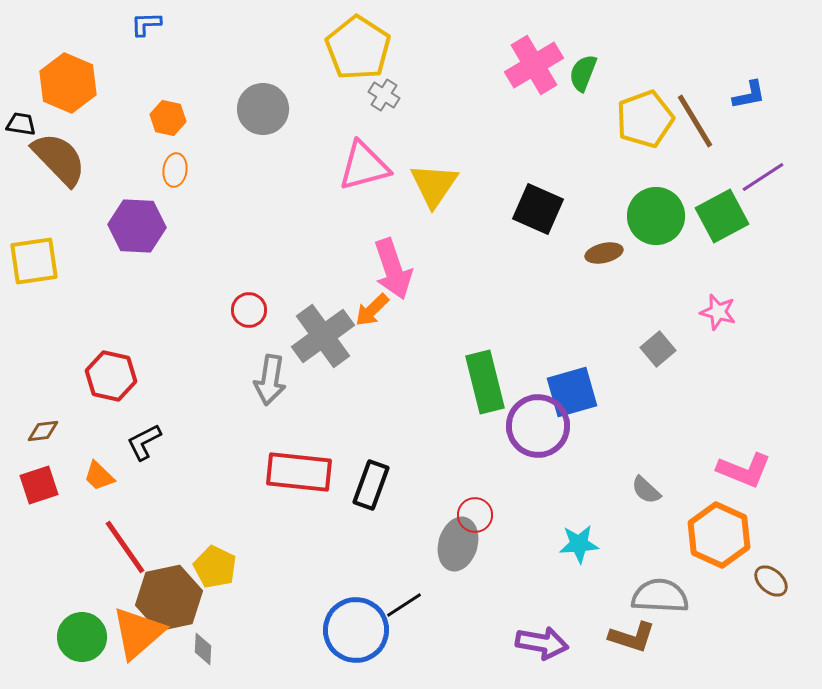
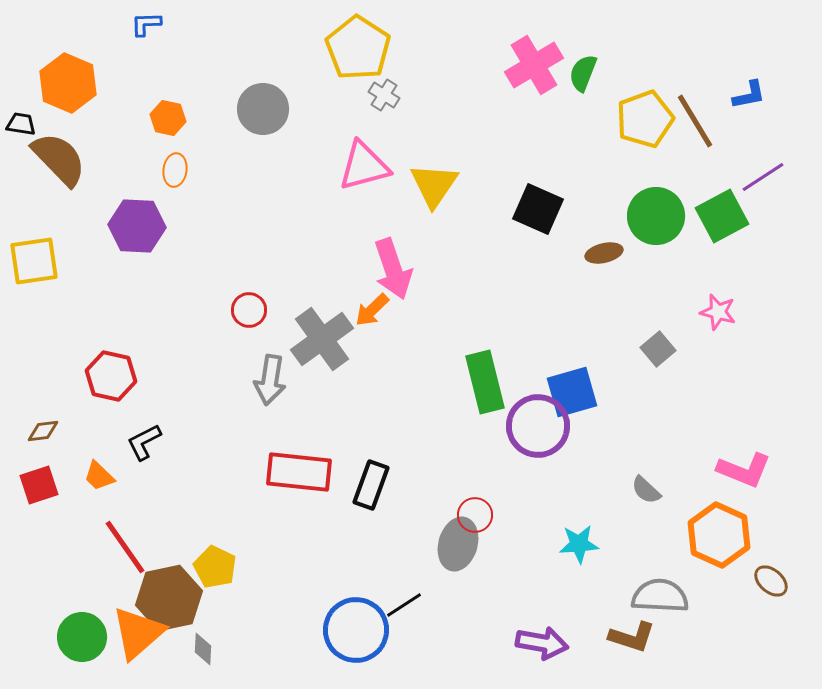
gray cross at (323, 336): moved 1 px left, 3 px down
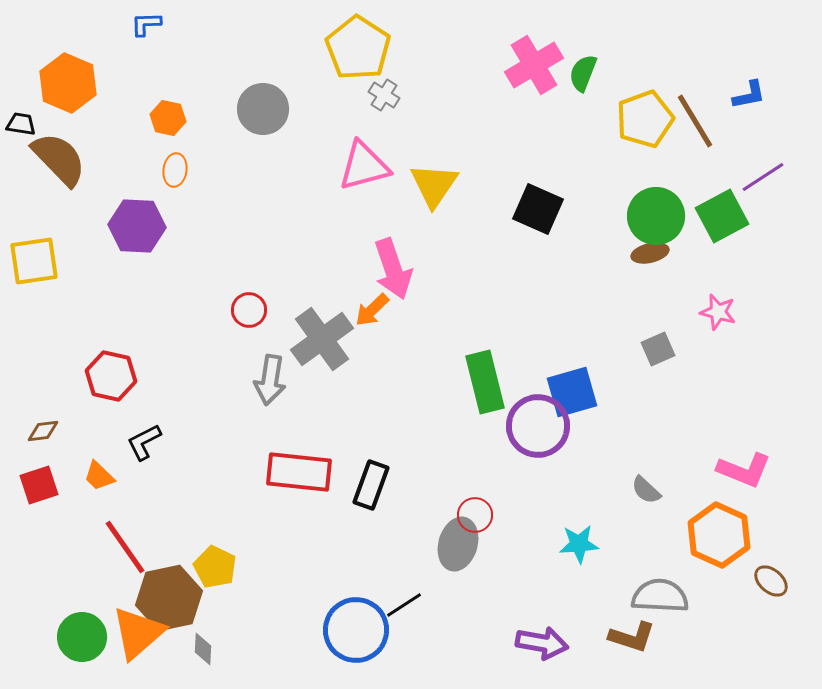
brown ellipse at (604, 253): moved 46 px right
gray square at (658, 349): rotated 16 degrees clockwise
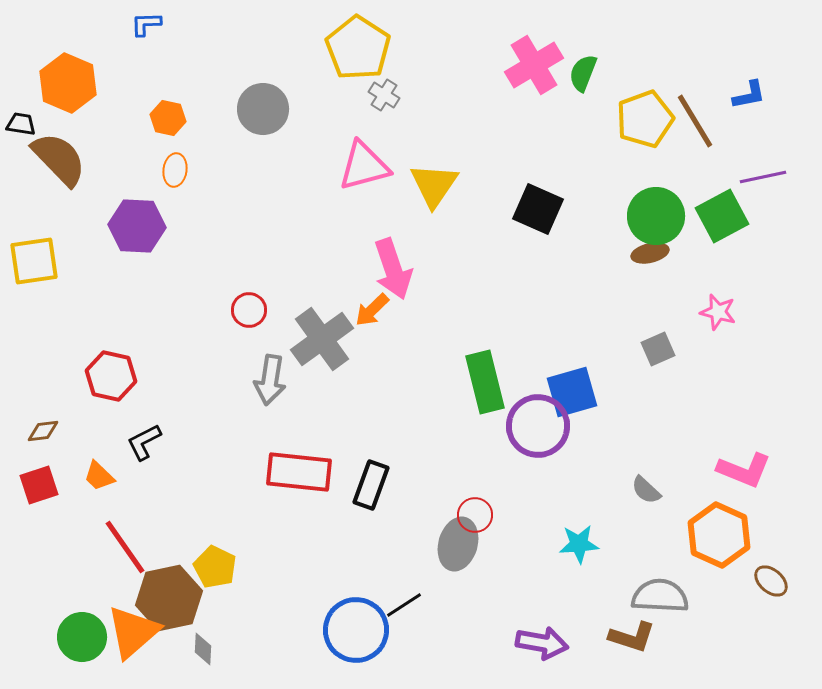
purple line at (763, 177): rotated 21 degrees clockwise
orange triangle at (138, 633): moved 5 px left, 1 px up
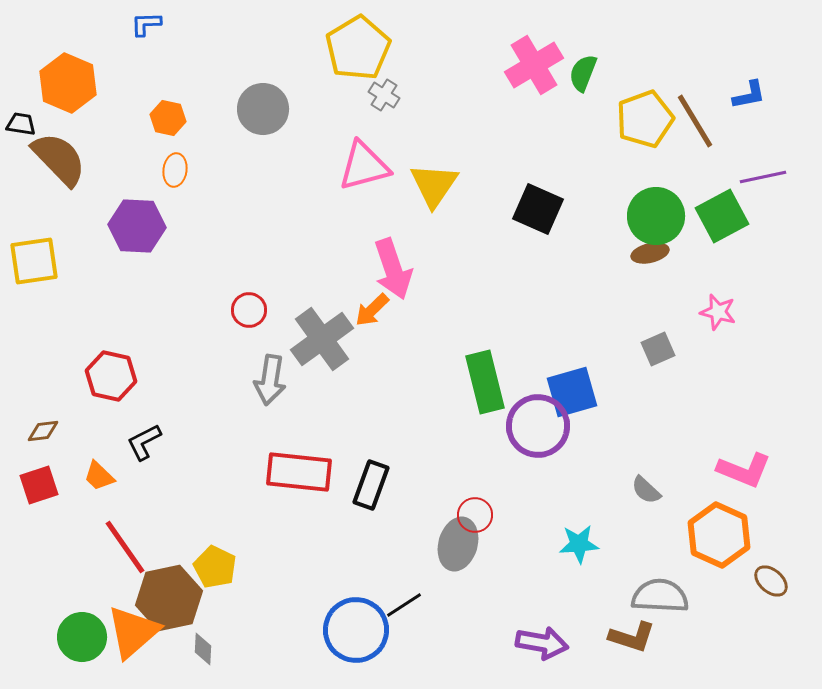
yellow pentagon at (358, 48): rotated 8 degrees clockwise
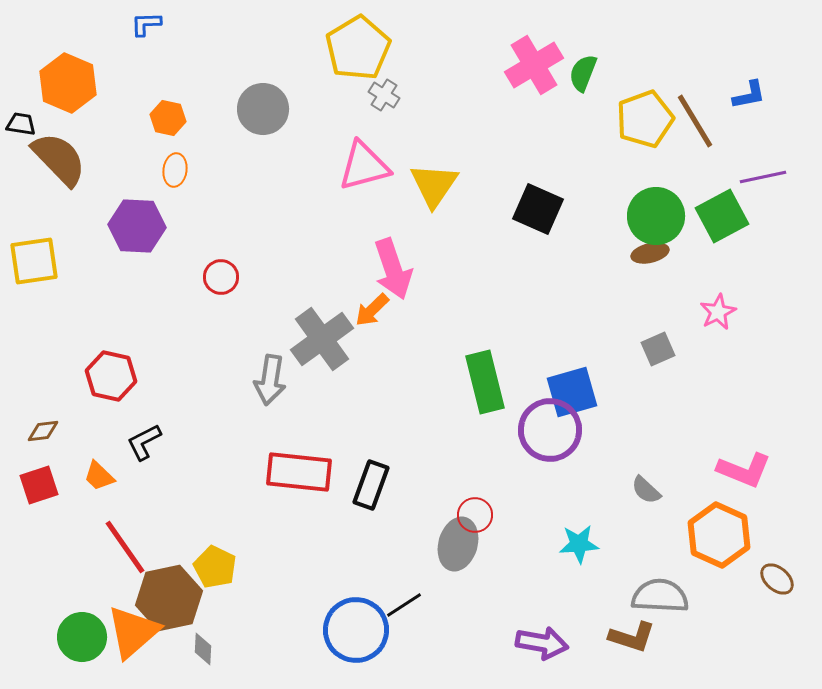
red circle at (249, 310): moved 28 px left, 33 px up
pink star at (718, 312): rotated 30 degrees clockwise
purple circle at (538, 426): moved 12 px right, 4 px down
brown ellipse at (771, 581): moved 6 px right, 2 px up
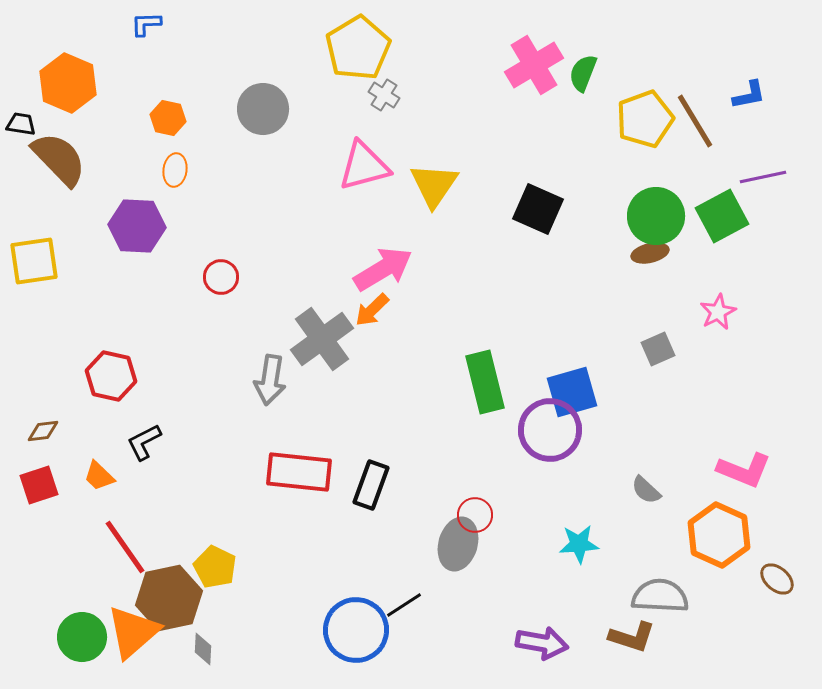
pink arrow at (393, 269): moved 10 px left; rotated 102 degrees counterclockwise
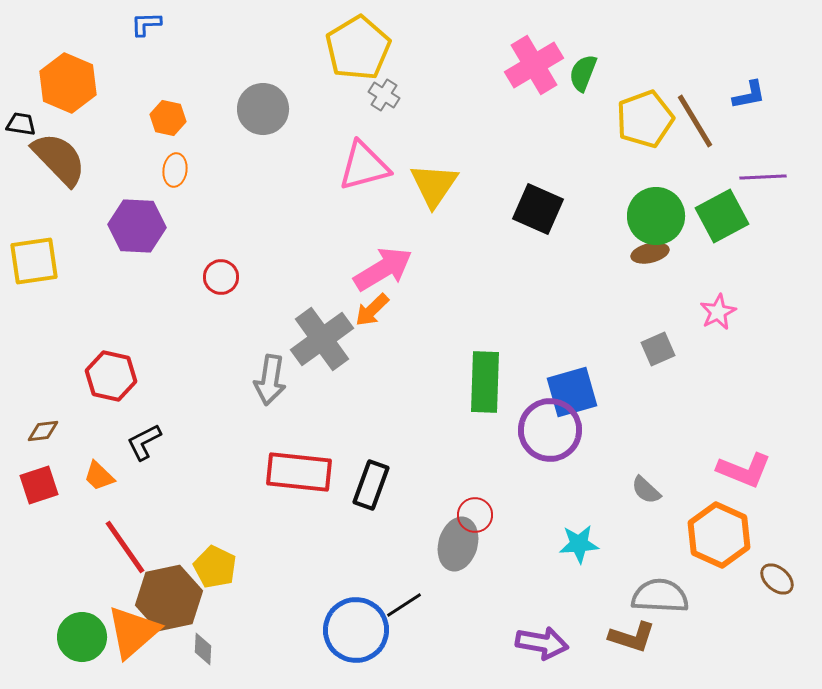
purple line at (763, 177): rotated 9 degrees clockwise
green rectangle at (485, 382): rotated 16 degrees clockwise
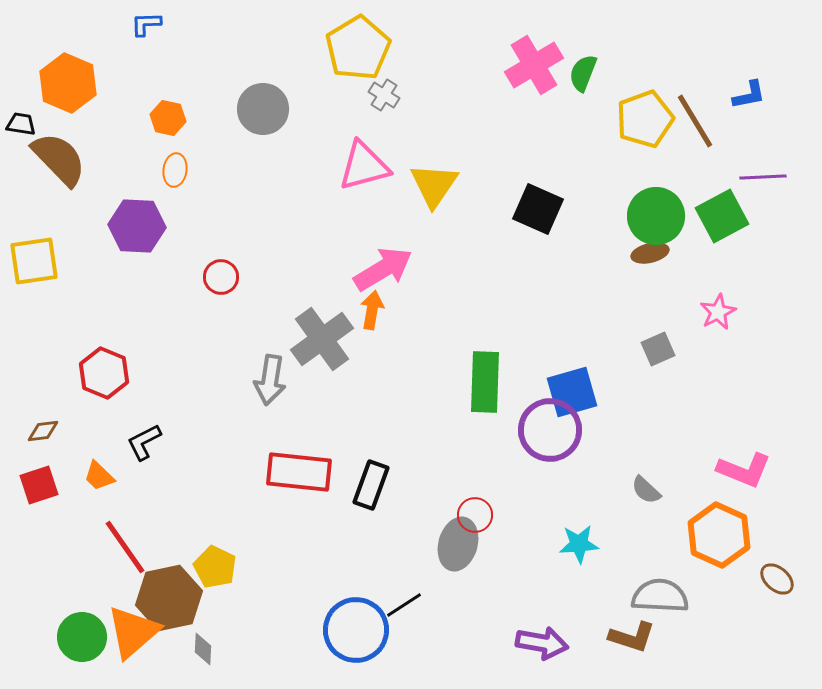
orange arrow at (372, 310): rotated 144 degrees clockwise
red hexagon at (111, 376): moved 7 px left, 3 px up; rotated 9 degrees clockwise
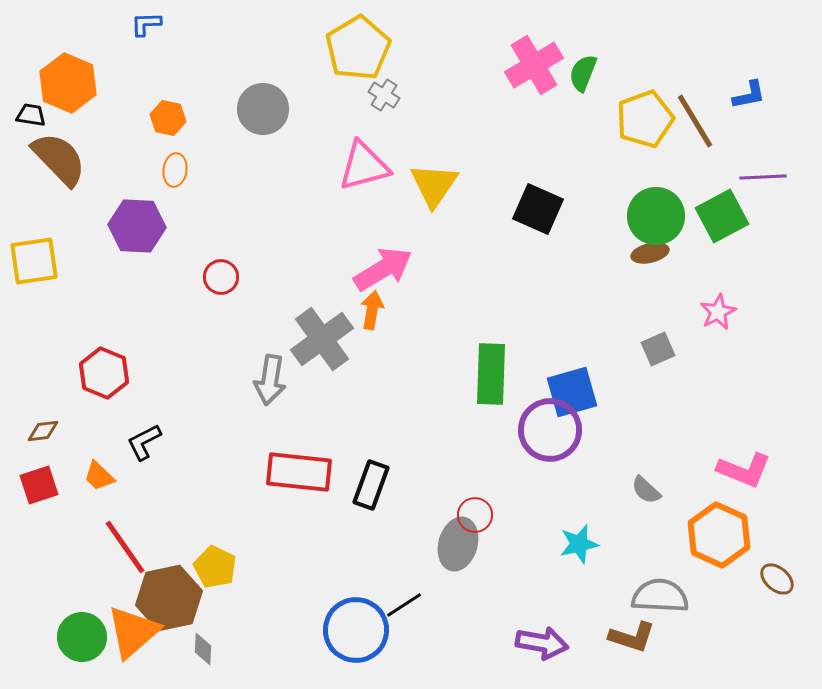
black trapezoid at (21, 124): moved 10 px right, 9 px up
green rectangle at (485, 382): moved 6 px right, 8 px up
cyan star at (579, 544): rotated 9 degrees counterclockwise
